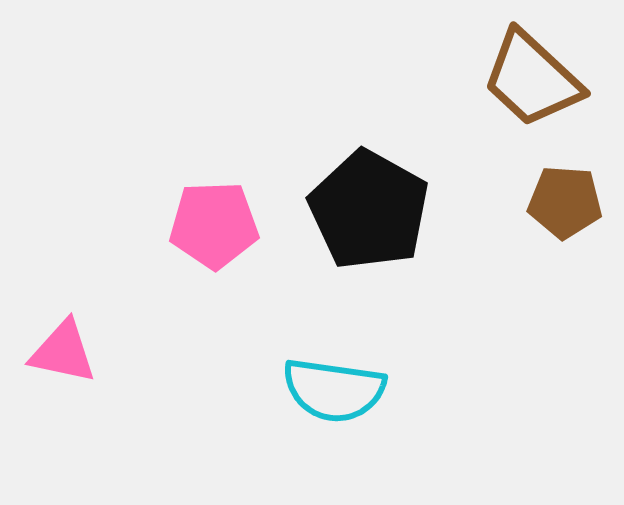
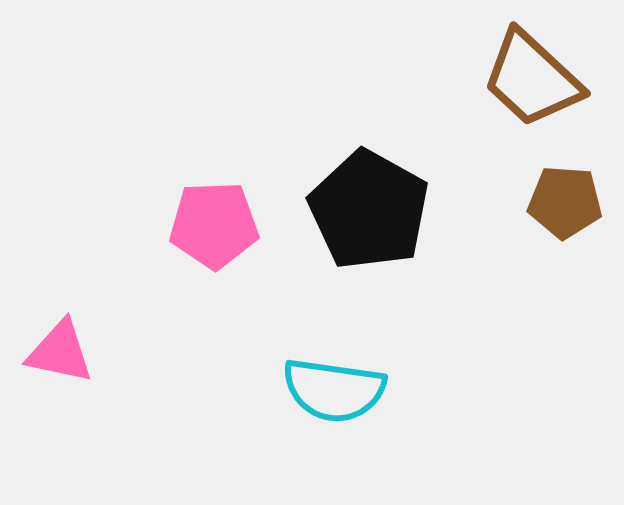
pink triangle: moved 3 px left
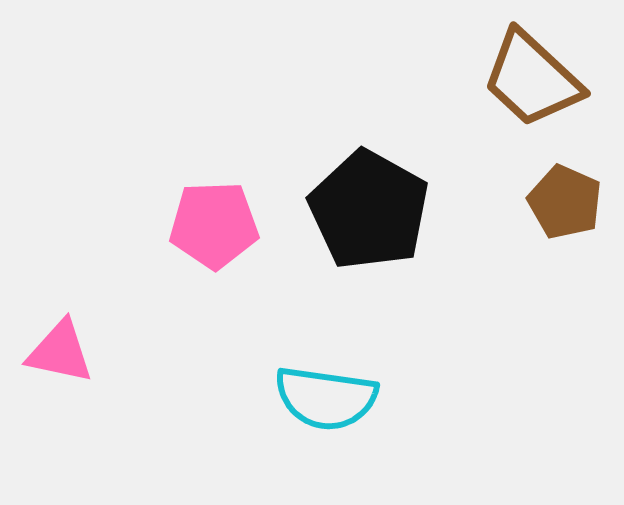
brown pentagon: rotated 20 degrees clockwise
cyan semicircle: moved 8 px left, 8 px down
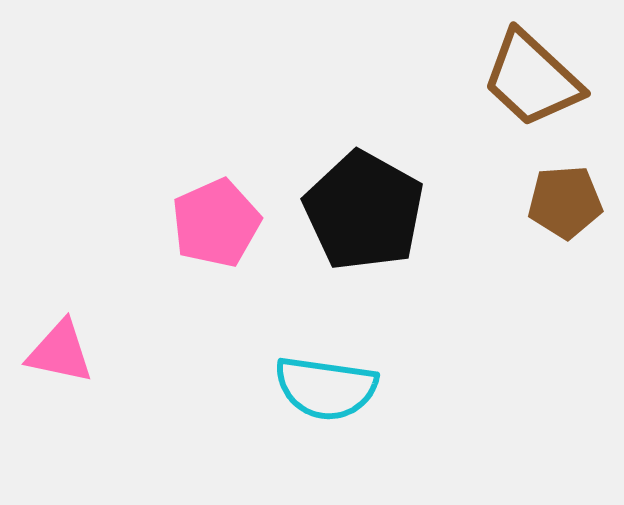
brown pentagon: rotated 28 degrees counterclockwise
black pentagon: moved 5 px left, 1 px down
pink pentagon: moved 2 px right, 2 px up; rotated 22 degrees counterclockwise
cyan semicircle: moved 10 px up
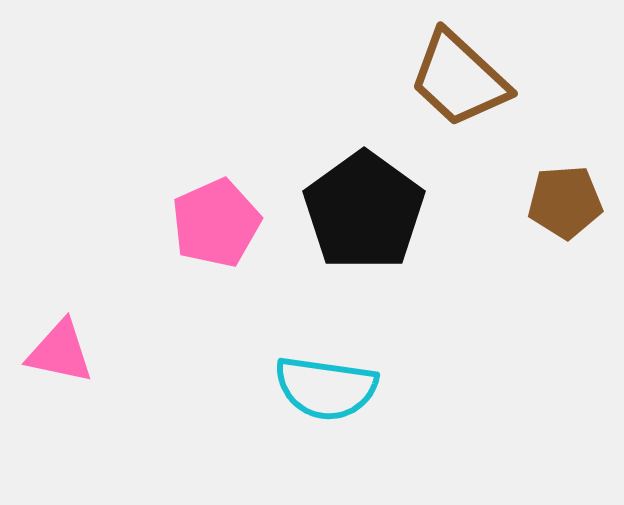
brown trapezoid: moved 73 px left
black pentagon: rotated 7 degrees clockwise
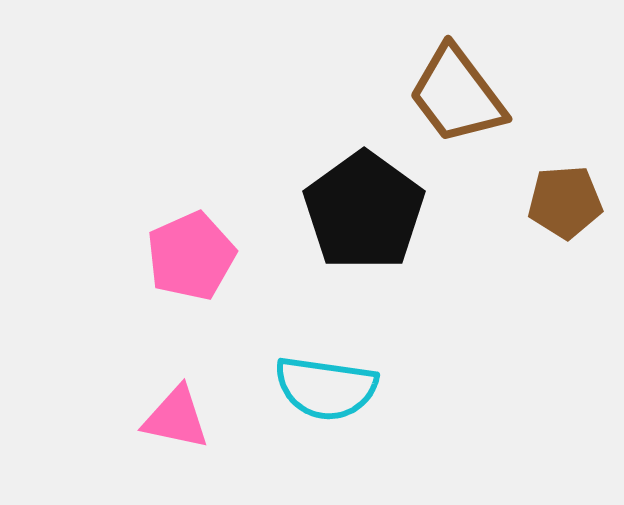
brown trapezoid: moved 2 px left, 16 px down; rotated 10 degrees clockwise
pink pentagon: moved 25 px left, 33 px down
pink triangle: moved 116 px right, 66 px down
